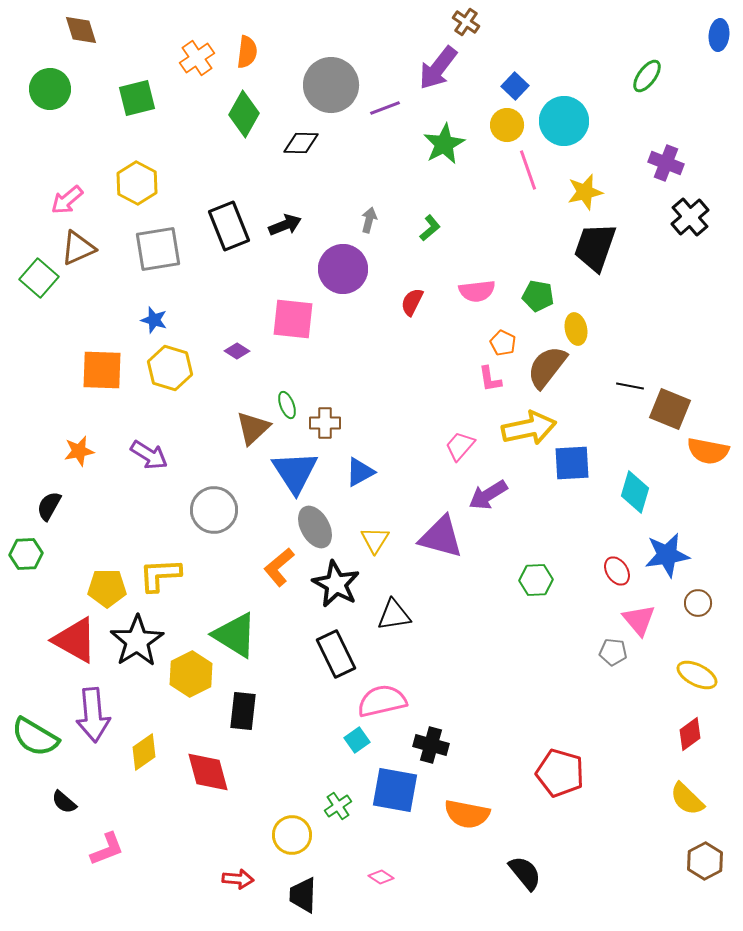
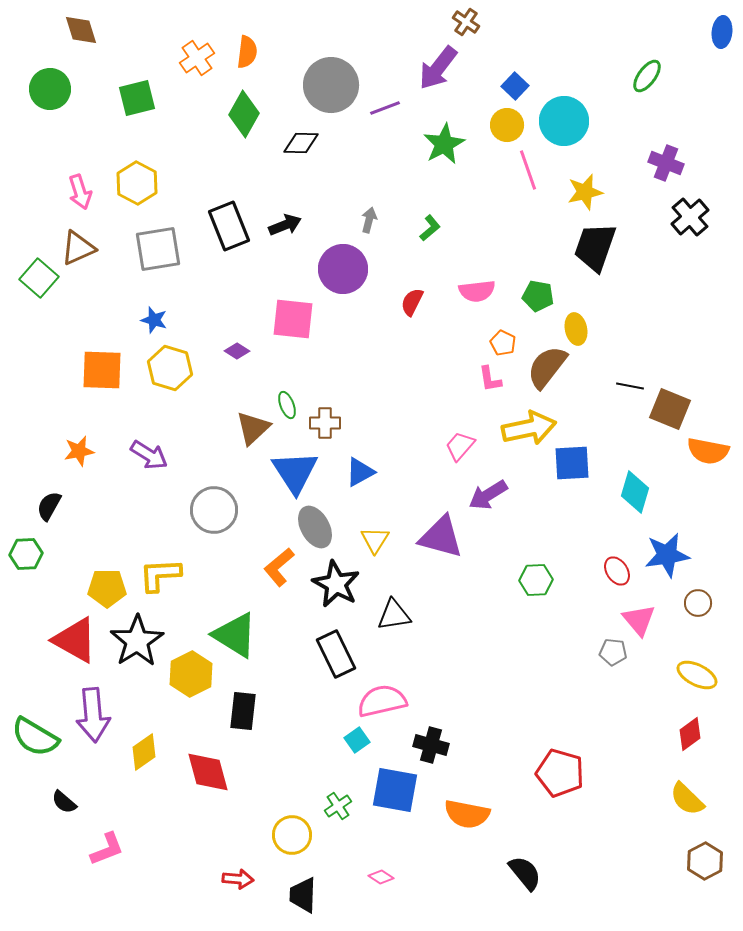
blue ellipse at (719, 35): moved 3 px right, 3 px up
pink arrow at (67, 200): moved 13 px right, 8 px up; rotated 68 degrees counterclockwise
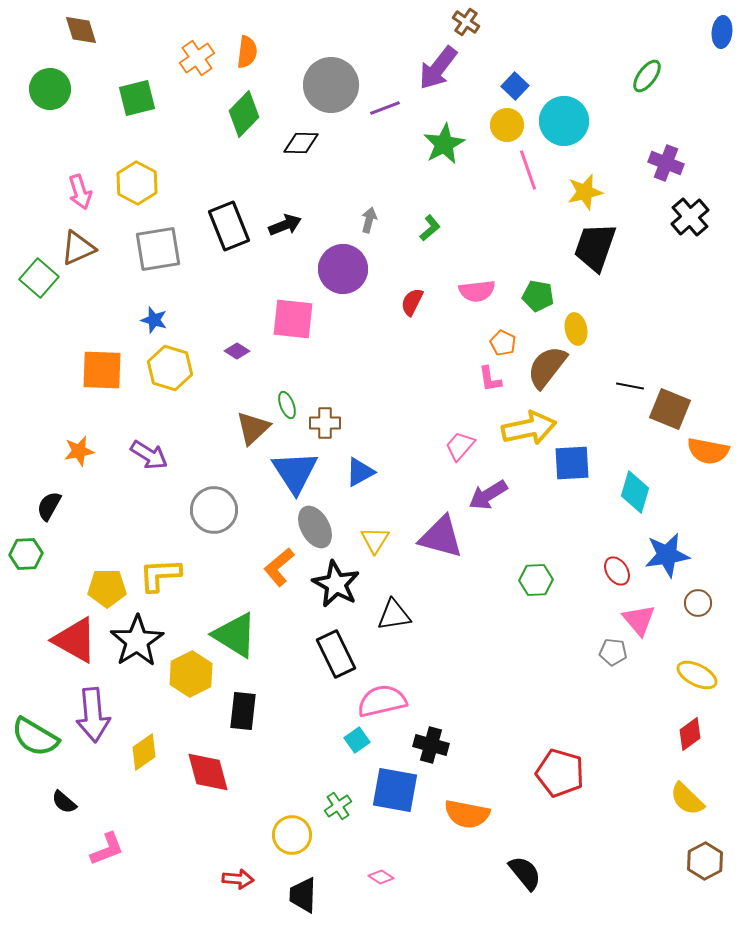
green diamond at (244, 114): rotated 15 degrees clockwise
